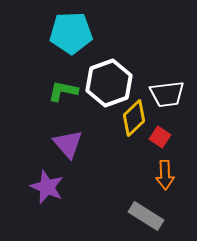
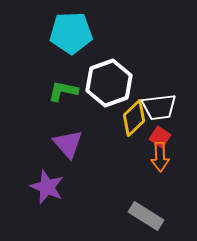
white trapezoid: moved 8 px left, 13 px down
orange arrow: moved 5 px left, 18 px up
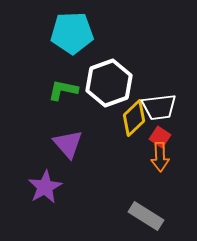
cyan pentagon: moved 1 px right
green L-shape: moved 1 px up
purple star: moved 2 px left; rotated 20 degrees clockwise
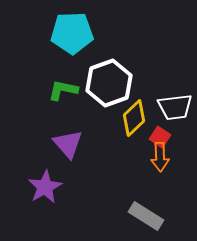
white trapezoid: moved 16 px right
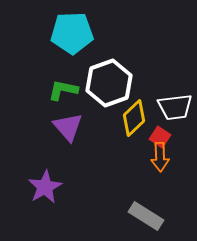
purple triangle: moved 17 px up
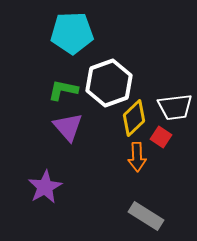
red square: moved 1 px right
orange arrow: moved 23 px left
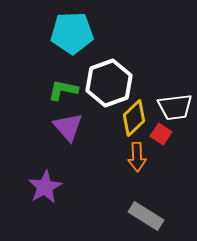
red square: moved 3 px up
